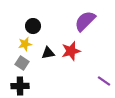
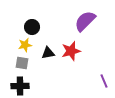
black circle: moved 1 px left, 1 px down
yellow star: moved 1 px down
gray square: rotated 24 degrees counterclockwise
purple line: rotated 32 degrees clockwise
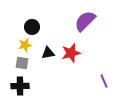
red star: moved 2 px down
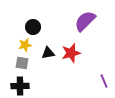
black circle: moved 1 px right
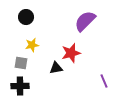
black circle: moved 7 px left, 10 px up
yellow star: moved 7 px right
black triangle: moved 8 px right, 15 px down
gray square: moved 1 px left
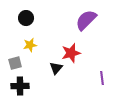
black circle: moved 1 px down
purple semicircle: moved 1 px right, 1 px up
yellow star: moved 2 px left
gray square: moved 6 px left; rotated 24 degrees counterclockwise
black triangle: rotated 40 degrees counterclockwise
purple line: moved 2 px left, 3 px up; rotated 16 degrees clockwise
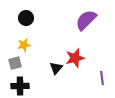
yellow star: moved 6 px left
red star: moved 4 px right, 5 px down
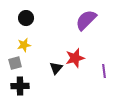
purple line: moved 2 px right, 7 px up
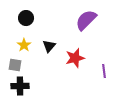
yellow star: rotated 24 degrees counterclockwise
gray square: moved 2 px down; rotated 24 degrees clockwise
black triangle: moved 7 px left, 22 px up
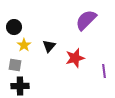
black circle: moved 12 px left, 9 px down
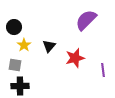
purple line: moved 1 px left, 1 px up
